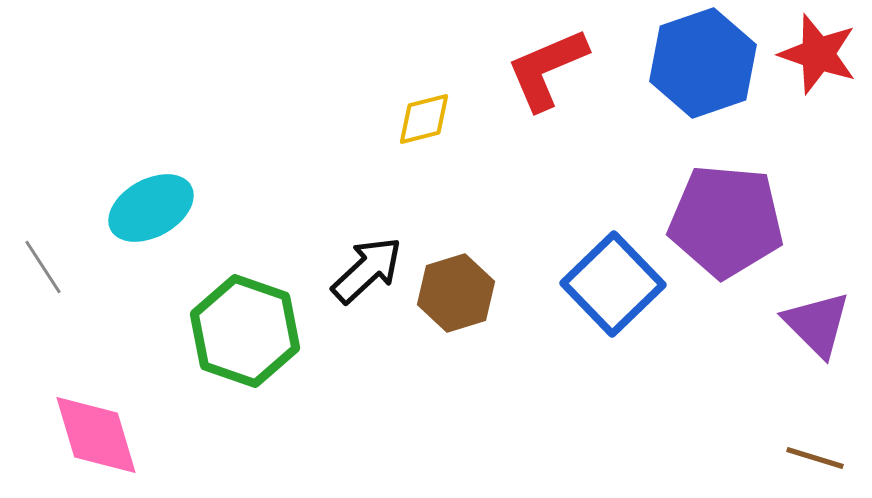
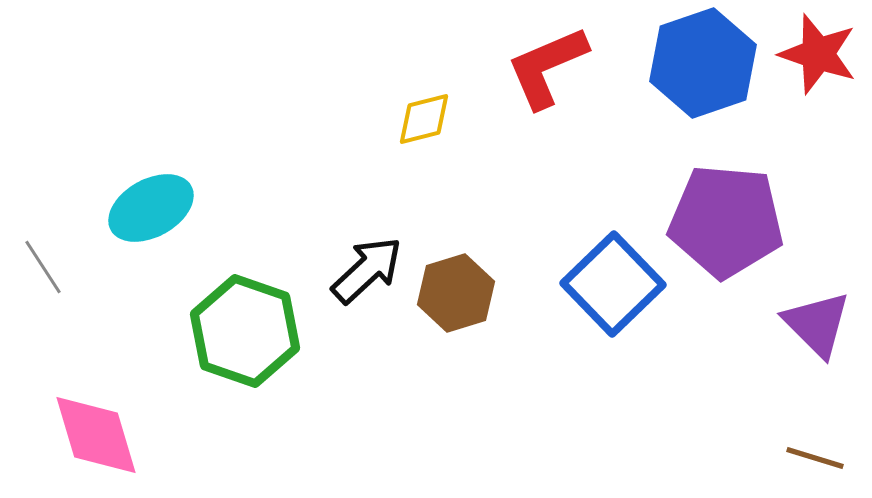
red L-shape: moved 2 px up
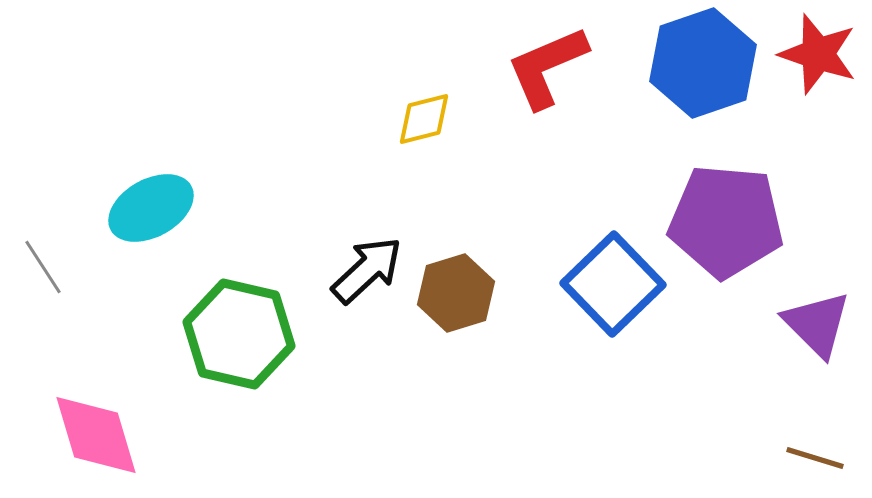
green hexagon: moved 6 px left, 3 px down; rotated 6 degrees counterclockwise
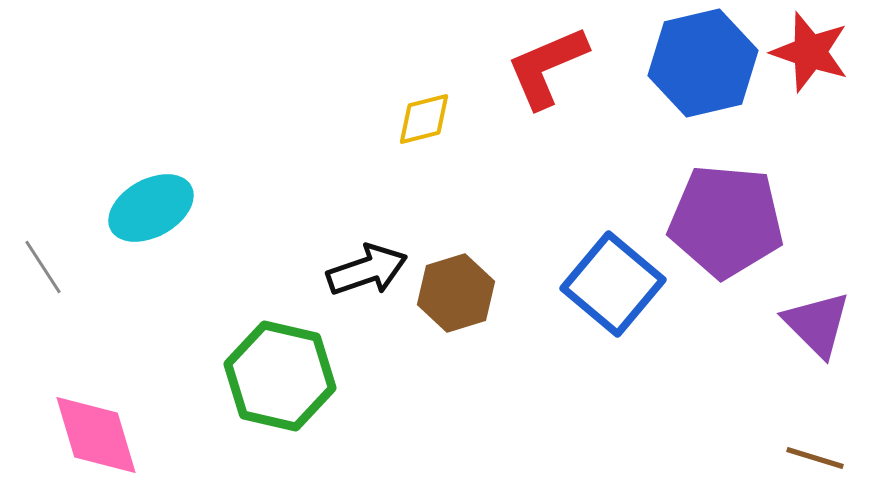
red star: moved 8 px left, 2 px up
blue hexagon: rotated 6 degrees clockwise
black arrow: rotated 24 degrees clockwise
blue square: rotated 6 degrees counterclockwise
green hexagon: moved 41 px right, 42 px down
